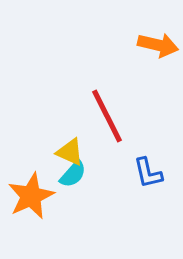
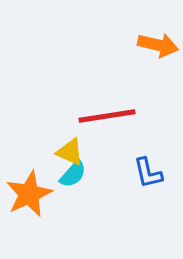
red line: rotated 72 degrees counterclockwise
orange star: moved 2 px left, 2 px up
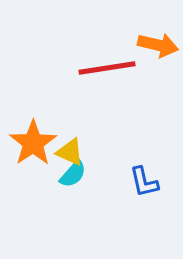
red line: moved 48 px up
blue L-shape: moved 4 px left, 9 px down
orange star: moved 4 px right, 51 px up; rotated 9 degrees counterclockwise
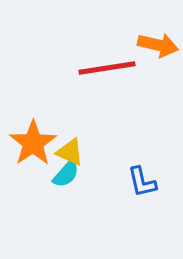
cyan semicircle: moved 7 px left
blue L-shape: moved 2 px left
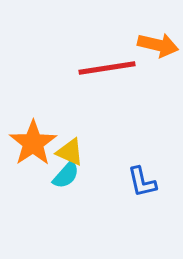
cyan semicircle: moved 1 px down
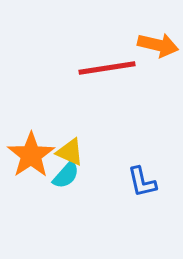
orange star: moved 2 px left, 12 px down
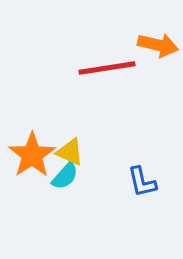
orange star: moved 1 px right
cyan semicircle: moved 1 px left, 1 px down
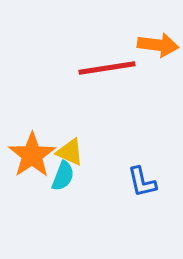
orange arrow: rotated 6 degrees counterclockwise
cyan semicircle: moved 2 px left; rotated 20 degrees counterclockwise
